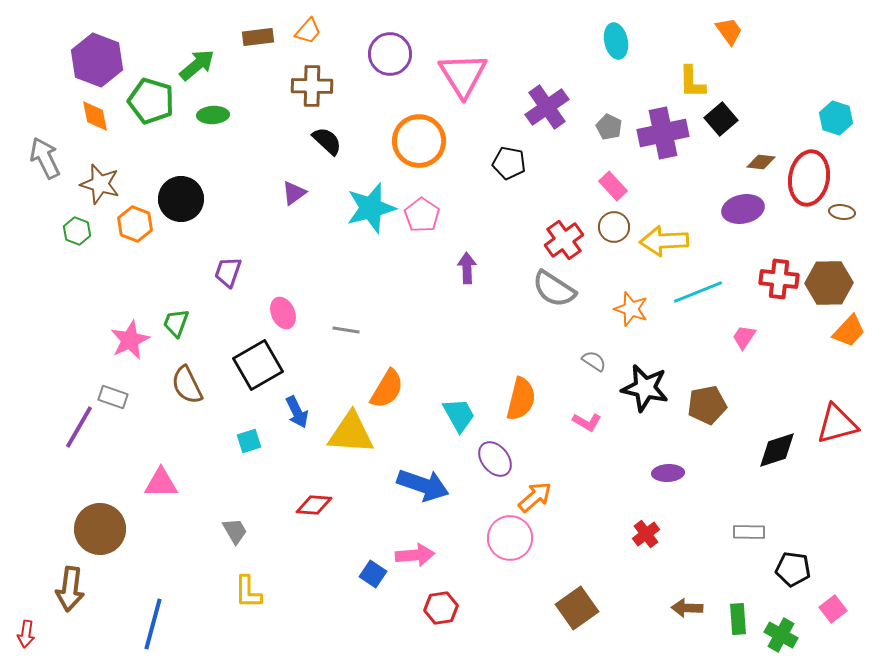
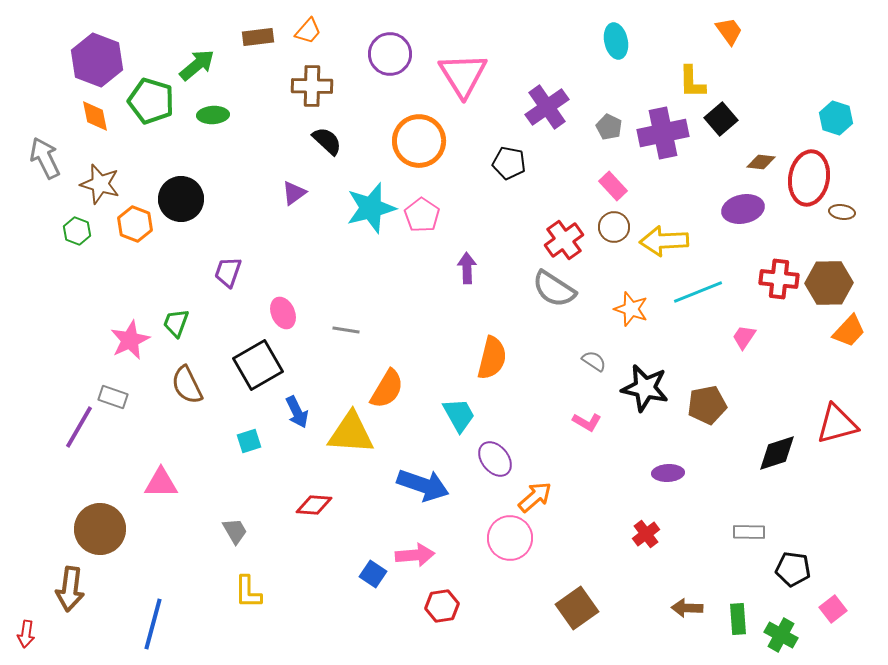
orange semicircle at (521, 399): moved 29 px left, 41 px up
black diamond at (777, 450): moved 3 px down
red hexagon at (441, 608): moved 1 px right, 2 px up
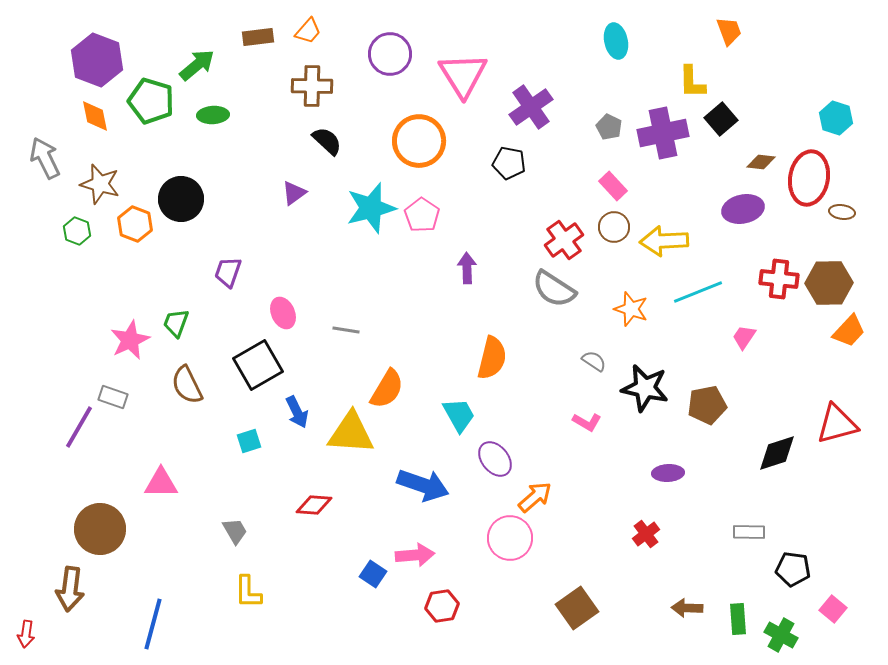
orange trapezoid at (729, 31): rotated 16 degrees clockwise
purple cross at (547, 107): moved 16 px left
pink square at (833, 609): rotated 12 degrees counterclockwise
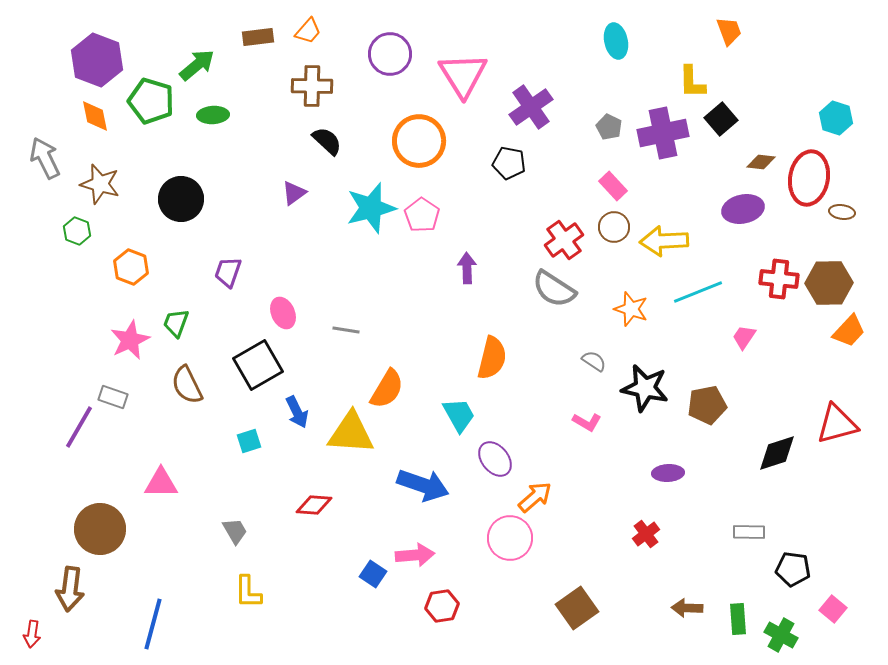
orange hexagon at (135, 224): moved 4 px left, 43 px down
red arrow at (26, 634): moved 6 px right
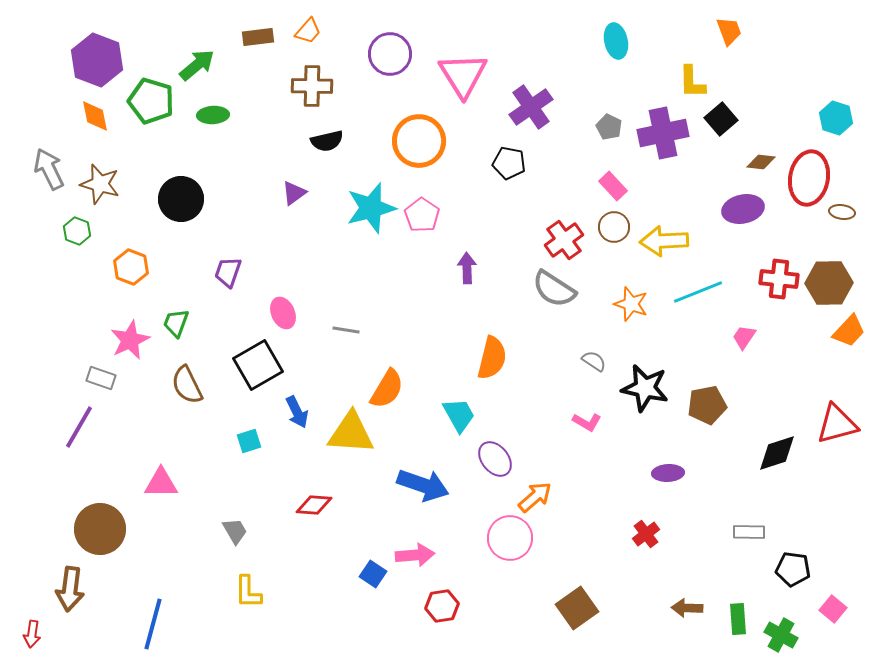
black semicircle at (327, 141): rotated 124 degrees clockwise
gray arrow at (45, 158): moved 4 px right, 11 px down
orange star at (631, 309): moved 5 px up
gray rectangle at (113, 397): moved 12 px left, 19 px up
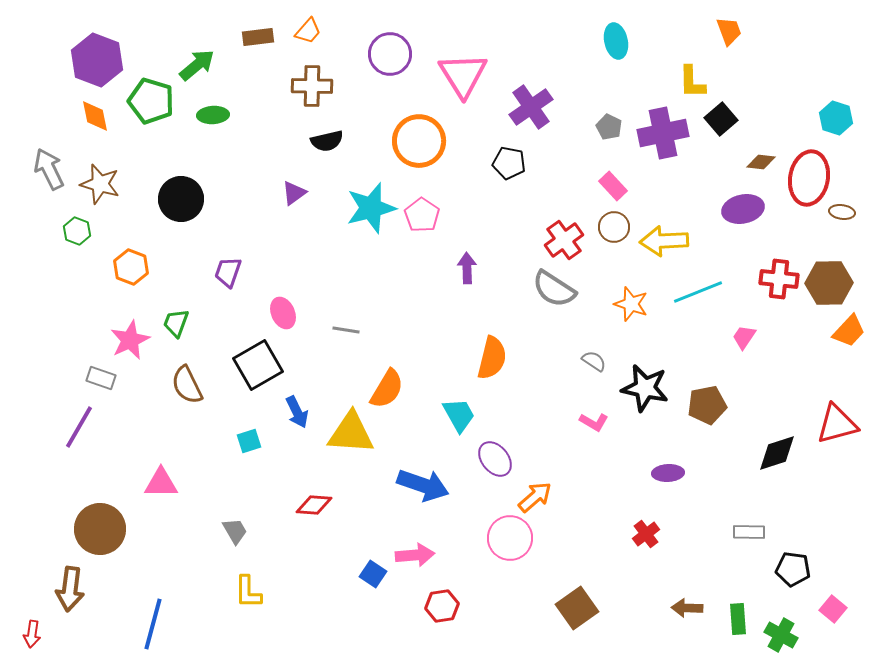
pink L-shape at (587, 422): moved 7 px right
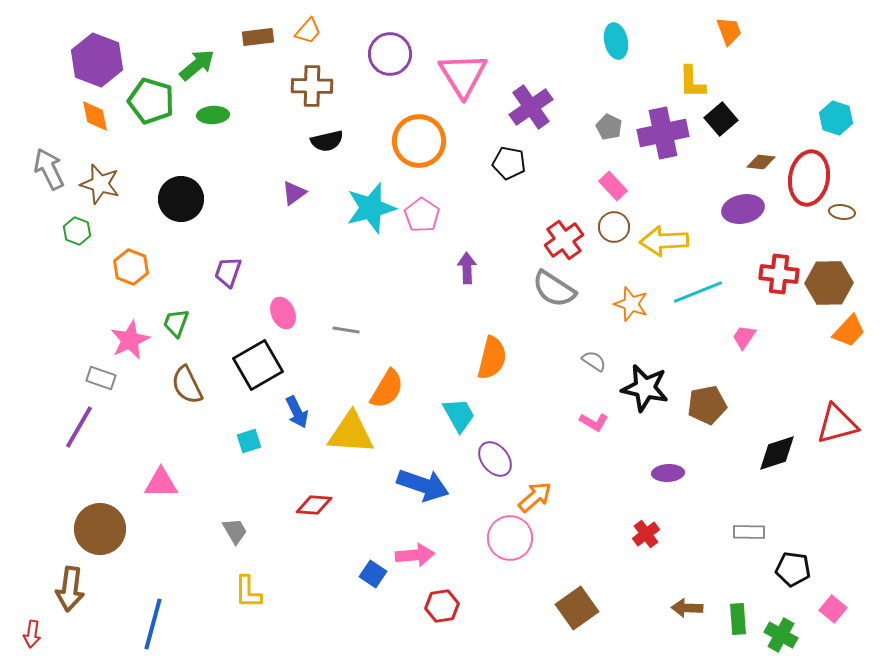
red cross at (779, 279): moved 5 px up
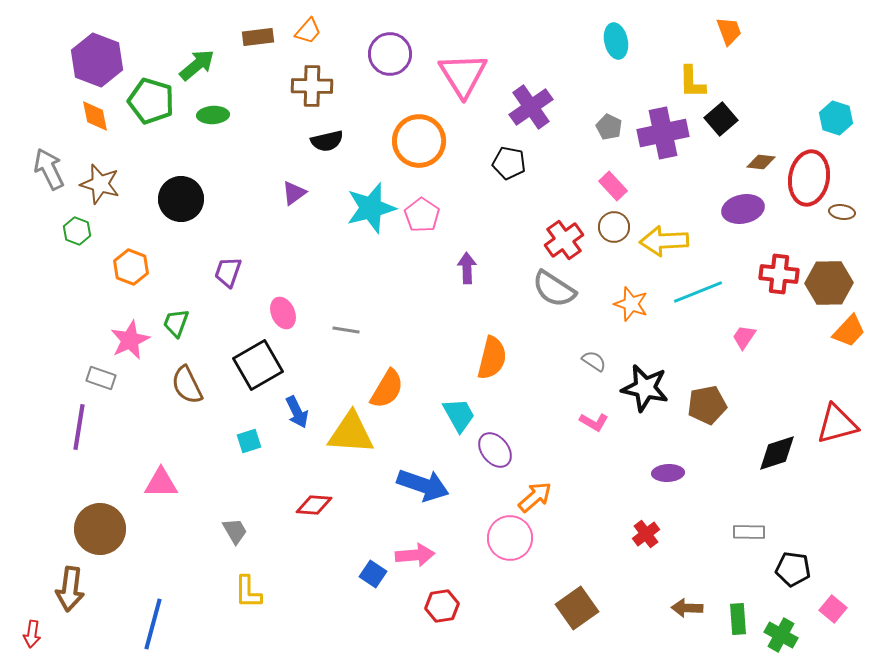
purple line at (79, 427): rotated 21 degrees counterclockwise
purple ellipse at (495, 459): moved 9 px up
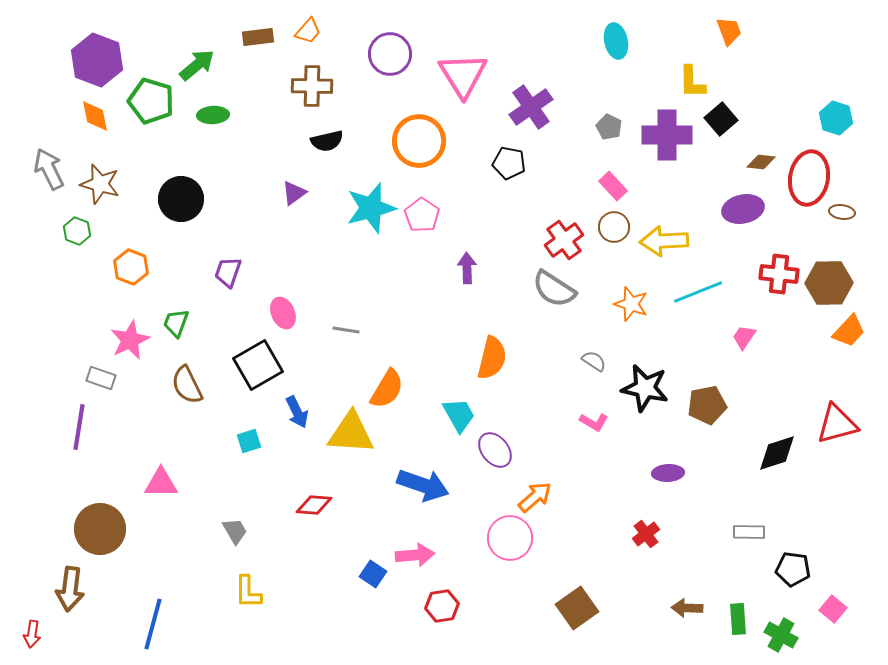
purple cross at (663, 133): moved 4 px right, 2 px down; rotated 12 degrees clockwise
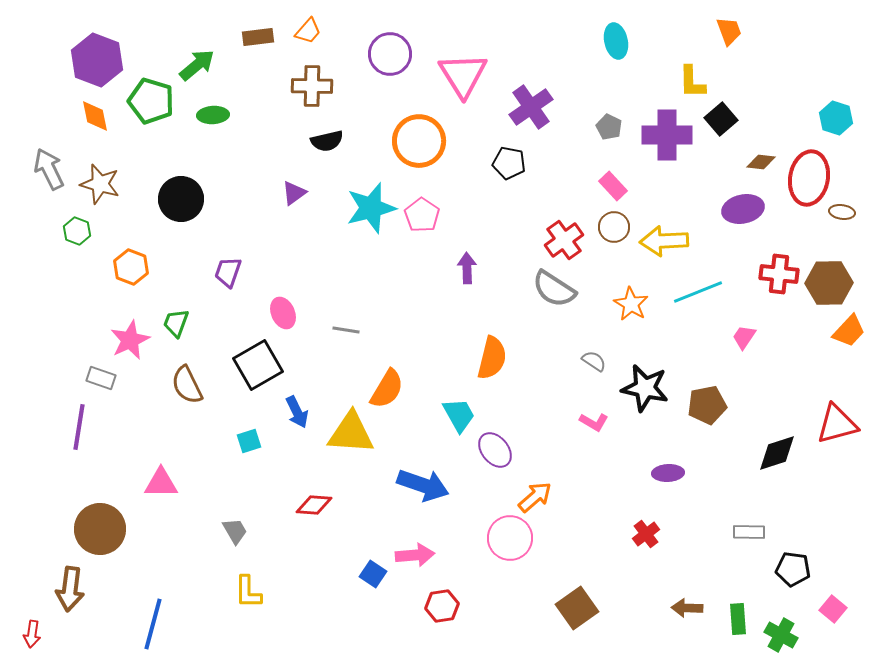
orange star at (631, 304): rotated 12 degrees clockwise
